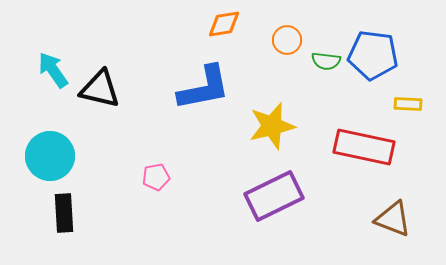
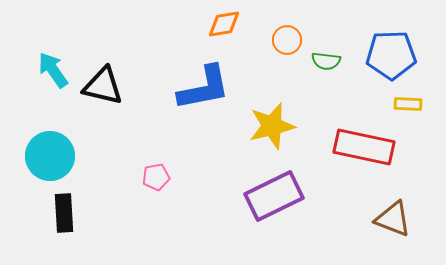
blue pentagon: moved 18 px right; rotated 9 degrees counterclockwise
black triangle: moved 3 px right, 3 px up
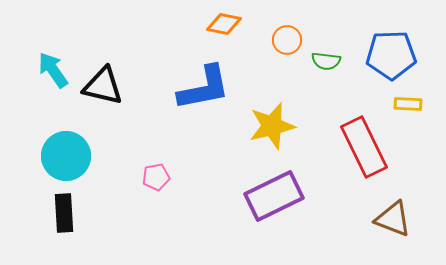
orange diamond: rotated 20 degrees clockwise
red rectangle: rotated 52 degrees clockwise
cyan circle: moved 16 px right
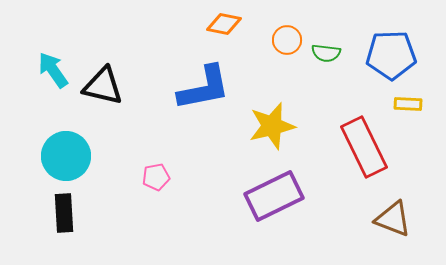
green semicircle: moved 8 px up
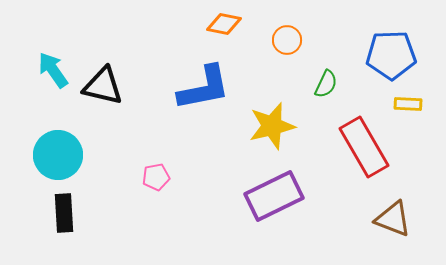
green semicircle: moved 31 px down; rotated 72 degrees counterclockwise
red rectangle: rotated 4 degrees counterclockwise
cyan circle: moved 8 px left, 1 px up
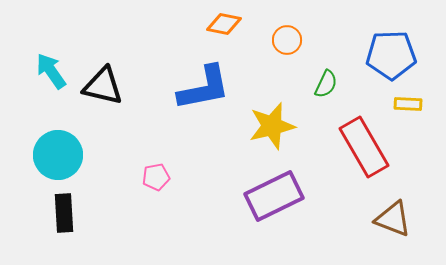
cyan arrow: moved 2 px left, 1 px down
